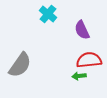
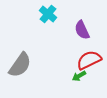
red semicircle: rotated 20 degrees counterclockwise
green arrow: rotated 24 degrees counterclockwise
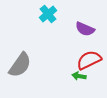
cyan cross: rotated 12 degrees clockwise
purple semicircle: moved 3 px right, 1 px up; rotated 42 degrees counterclockwise
green arrow: rotated 40 degrees clockwise
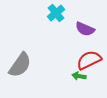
cyan cross: moved 8 px right, 1 px up
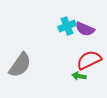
cyan cross: moved 11 px right, 13 px down; rotated 18 degrees clockwise
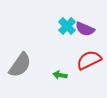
cyan cross: rotated 24 degrees counterclockwise
green arrow: moved 19 px left, 1 px up
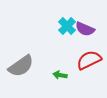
gray semicircle: moved 1 px right, 1 px down; rotated 20 degrees clockwise
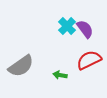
purple semicircle: rotated 150 degrees counterclockwise
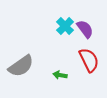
cyan cross: moved 2 px left
red semicircle: rotated 90 degrees clockwise
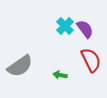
red semicircle: moved 2 px right
gray semicircle: moved 1 px left
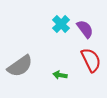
cyan cross: moved 4 px left, 2 px up
